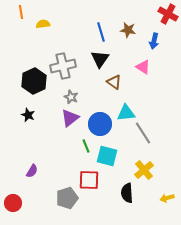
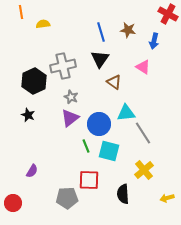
blue circle: moved 1 px left
cyan square: moved 2 px right, 5 px up
black semicircle: moved 4 px left, 1 px down
gray pentagon: rotated 15 degrees clockwise
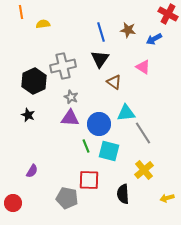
blue arrow: moved 2 px up; rotated 49 degrees clockwise
purple triangle: rotated 42 degrees clockwise
gray pentagon: rotated 15 degrees clockwise
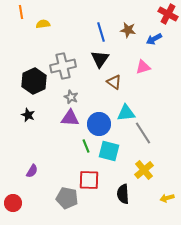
pink triangle: rotated 49 degrees counterclockwise
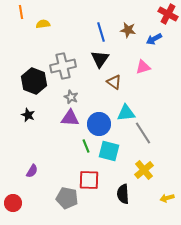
black hexagon: rotated 15 degrees counterclockwise
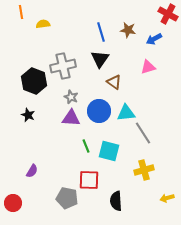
pink triangle: moved 5 px right
purple triangle: moved 1 px right
blue circle: moved 13 px up
yellow cross: rotated 24 degrees clockwise
black semicircle: moved 7 px left, 7 px down
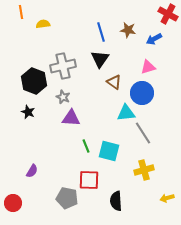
gray star: moved 8 px left
blue circle: moved 43 px right, 18 px up
black star: moved 3 px up
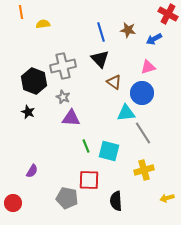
black triangle: rotated 18 degrees counterclockwise
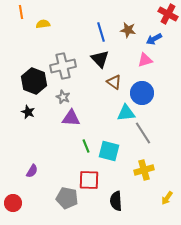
pink triangle: moved 3 px left, 7 px up
yellow arrow: rotated 40 degrees counterclockwise
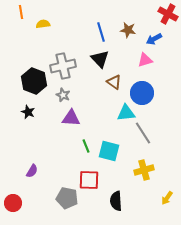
gray star: moved 2 px up
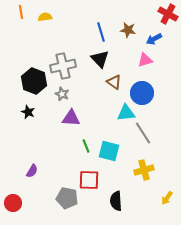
yellow semicircle: moved 2 px right, 7 px up
gray star: moved 1 px left, 1 px up
